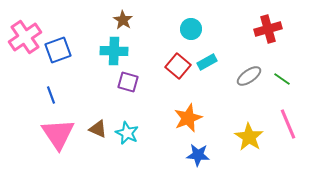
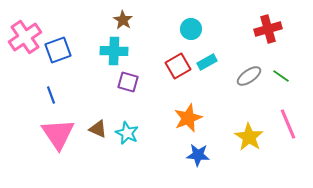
red square: rotated 20 degrees clockwise
green line: moved 1 px left, 3 px up
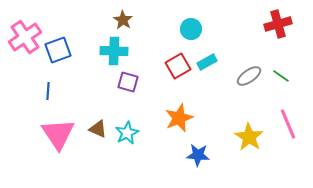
red cross: moved 10 px right, 5 px up
blue line: moved 3 px left, 4 px up; rotated 24 degrees clockwise
orange star: moved 9 px left
cyan star: rotated 20 degrees clockwise
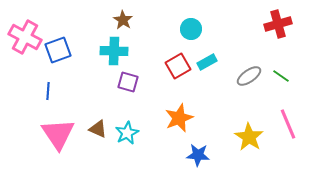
pink cross: rotated 28 degrees counterclockwise
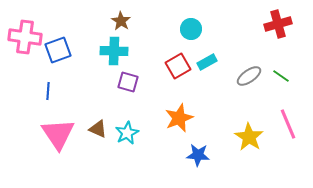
brown star: moved 2 px left, 1 px down
pink cross: rotated 20 degrees counterclockwise
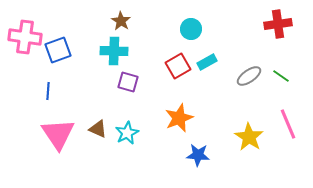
red cross: rotated 8 degrees clockwise
